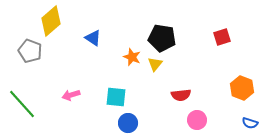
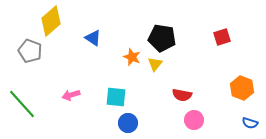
red semicircle: moved 1 px right; rotated 18 degrees clockwise
pink circle: moved 3 px left
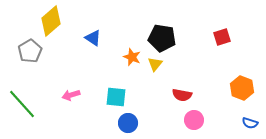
gray pentagon: rotated 20 degrees clockwise
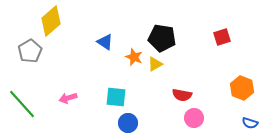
blue triangle: moved 12 px right, 4 px down
orange star: moved 2 px right
yellow triangle: rotated 21 degrees clockwise
pink arrow: moved 3 px left, 3 px down
pink circle: moved 2 px up
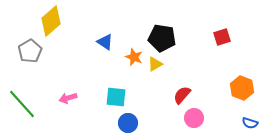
red semicircle: rotated 120 degrees clockwise
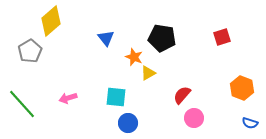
blue triangle: moved 1 px right, 4 px up; rotated 18 degrees clockwise
yellow triangle: moved 7 px left, 9 px down
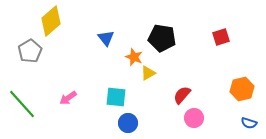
red square: moved 1 px left
orange hexagon: moved 1 px down; rotated 25 degrees clockwise
pink arrow: rotated 18 degrees counterclockwise
blue semicircle: moved 1 px left
